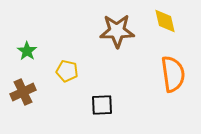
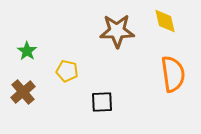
brown cross: rotated 15 degrees counterclockwise
black square: moved 3 px up
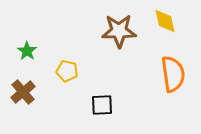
brown star: moved 2 px right
black square: moved 3 px down
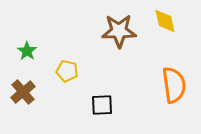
orange semicircle: moved 1 px right, 11 px down
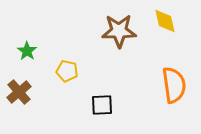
brown cross: moved 4 px left
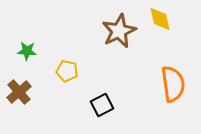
yellow diamond: moved 5 px left, 2 px up
brown star: rotated 24 degrees counterclockwise
green star: rotated 30 degrees counterclockwise
orange semicircle: moved 1 px left, 1 px up
black square: rotated 25 degrees counterclockwise
